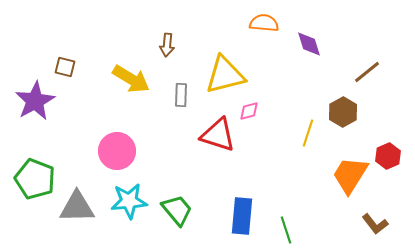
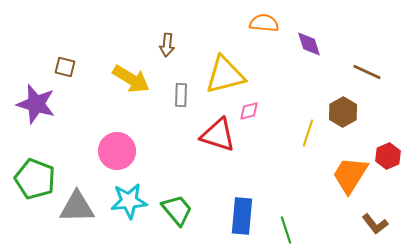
brown line: rotated 64 degrees clockwise
purple star: moved 1 px right, 3 px down; rotated 27 degrees counterclockwise
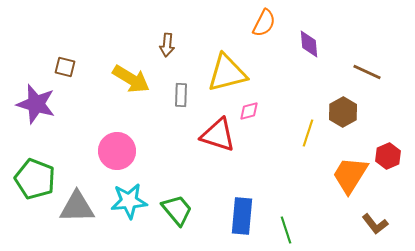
orange semicircle: rotated 112 degrees clockwise
purple diamond: rotated 12 degrees clockwise
yellow triangle: moved 2 px right, 2 px up
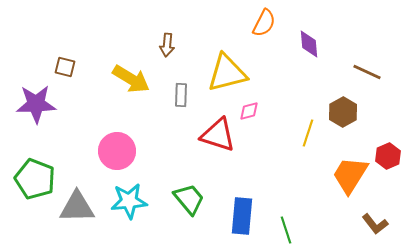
purple star: rotated 18 degrees counterclockwise
green trapezoid: moved 12 px right, 11 px up
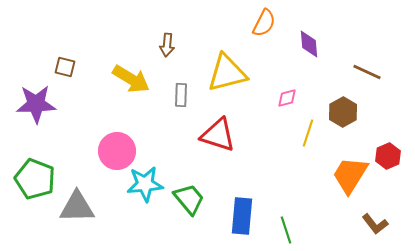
pink diamond: moved 38 px right, 13 px up
cyan star: moved 16 px right, 17 px up
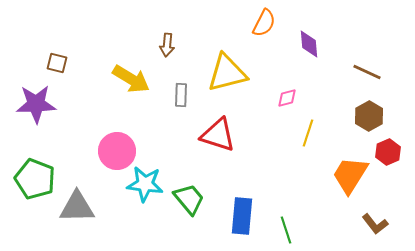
brown square: moved 8 px left, 4 px up
brown hexagon: moved 26 px right, 4 px down
red hexagon: moved 4 px up
cyan star: rotated 12 degrees clockwise
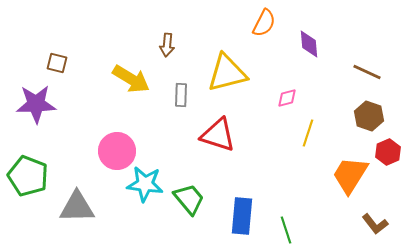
brown hexagon: rotated 12 degrees counterclockwise
green pentagon: moved 7 px left, 3 px up
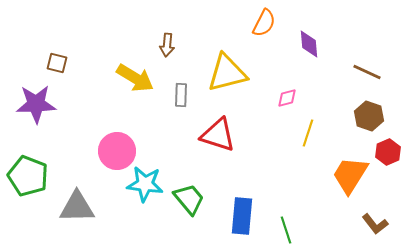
yellow arrow: moved 4 px right, 1 px up
